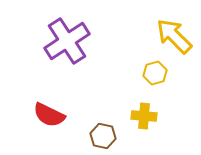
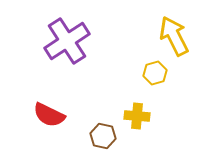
yellow arrow: rotated 18 degrees clockwise
yellow cross: moved 7 px left
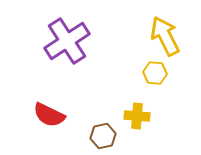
yellow arrow: moved 9 px left
yellow hexagon: rotated 20 degrees clockwise
brown hexagon: rotated 25 degrees counterclockwise
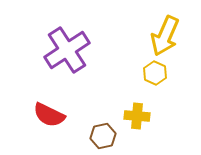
yellow arrow: rotated 129 degrees counterclockwise
purple cross: moved 9 px down
yellow hexagon: rotated 20 degrees clockwise
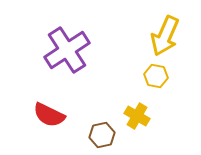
yellow hexagon: moved 1 px right, 3 px down; rotated 15 degrees counterclockwise
yellow cross: rotated 25 degrees clockwise
brown hexagon: moved 1 px left, 1 px up
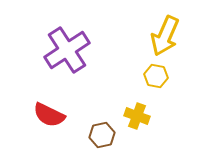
yellow cross: rotated 10 degrees counterclockwise
